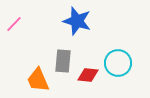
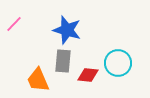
blue star: moved 10 px left, 9 px down
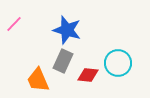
gray rectangle: rotated 20 degrees clockwise
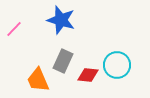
pink line: moved 5 px down
blue star: moved 6 px left, 10 px up
cyan circle: moved 1 px left, 2 px down
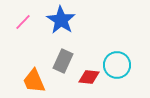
blue star: rotated 16 degrees clockwise
pink line: moved 9 px right, 7 px up
red diamond: moved 1 px right, 2 px down
orange trapezoid: moved 4 px left, 1 px down
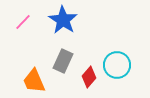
blue star: moved 2 px right
red diamond: rotated 55 degrees counterclockwise
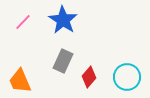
cyan circle: moved 10 px right, 12 px down
orange trapezoid: moved 14 px left
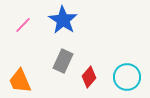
pink line: moved 3 px down
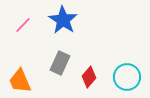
gray rectangle: moved 3 px left, 2 px down
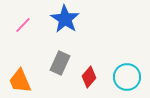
blue star: moved 2 px right, 1 px up
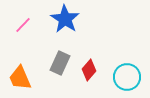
red diamond: moved 7 px up
orange trapezoid: moved 3 px up
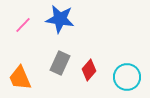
blue star: moved 5 px left; rotated 24 degrees counterclockwise
